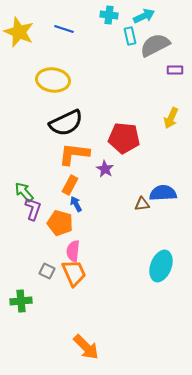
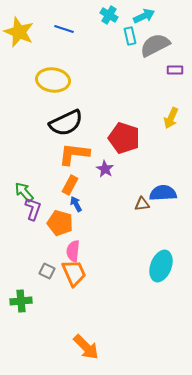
cyan cross: rotated 24 degrees clockwise
red pentagon: rotated 12 degrees clockwise
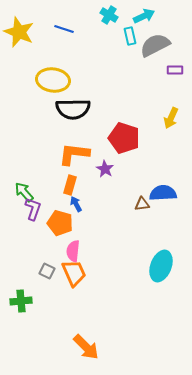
black semicircle: moved 7 px right, 14 px up; rotated 24 degrees clockwise
orange rectangle: rotated 12 degrees counterclockwise
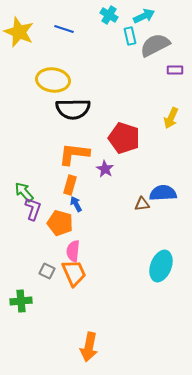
orange arrow: moved 3 px right; rotated 56 degrees clockwise
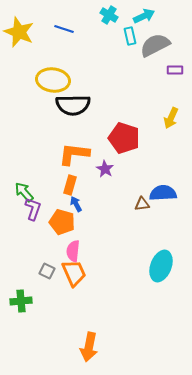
black semicircle: moved 4 px up
orange pentagon: moved 2 px right, 1 px up
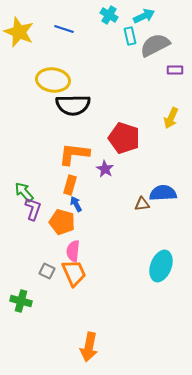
green cross: rotated 20 degrees clockwise
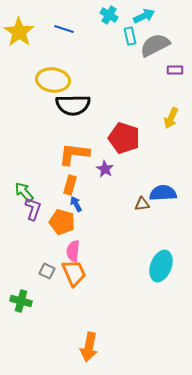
yellow star: rotated 12 degrees clockwise
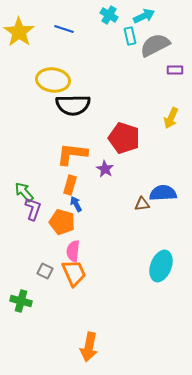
orange L-shape: moved 2 px left
gray square: moved 2 px left
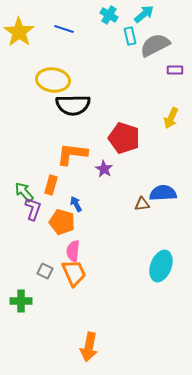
cyan arrow: moved 2 px up; rotated 15 degrees counterclockwise
purple star: moved 1 px left
orange rectangle: moved 19 px left
green cross: rotated 15 degrees counterclockwise
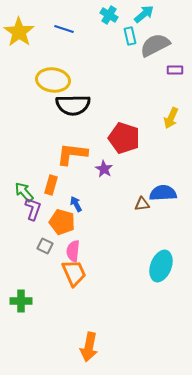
gray square: moved 25 px up
